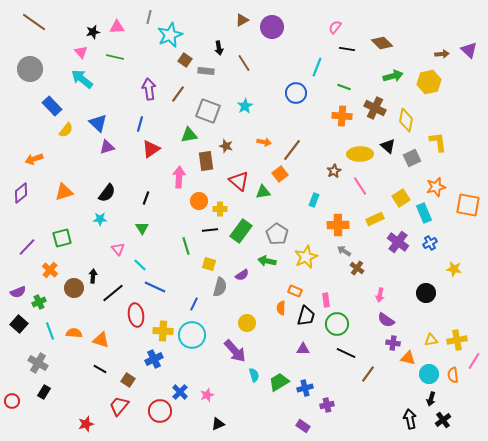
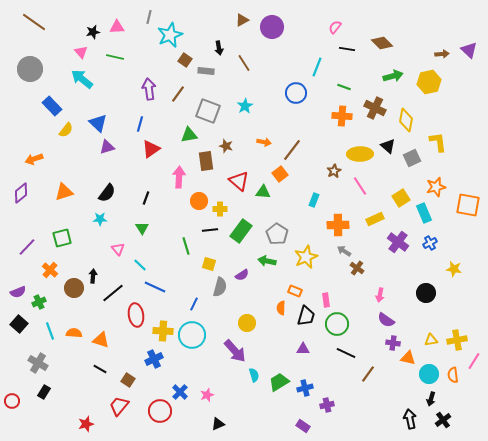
green triangle at (263, 192): rotated 14 degrees clockwise
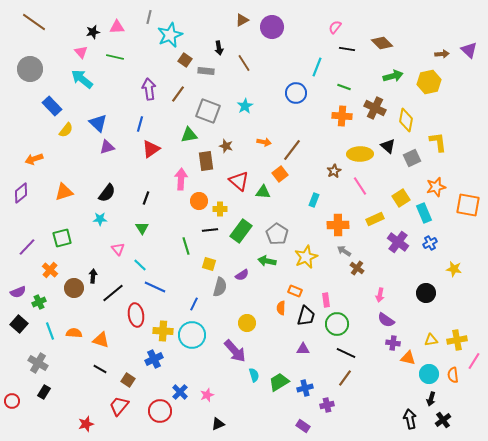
pink arrow at (179, 177): moved 2 px right, 2 px down
brown line at (368, 374): moved 23 px left, 4 px down
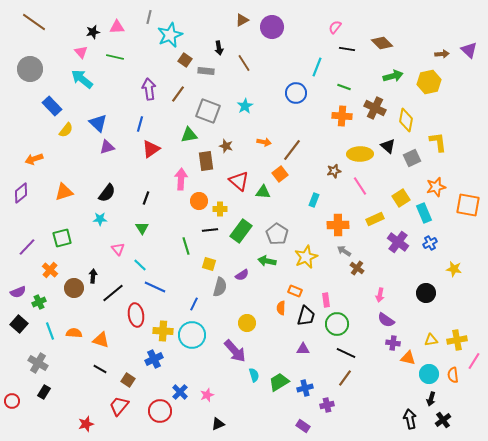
brown star at (334, 171): rotated 16 degrees clockwise
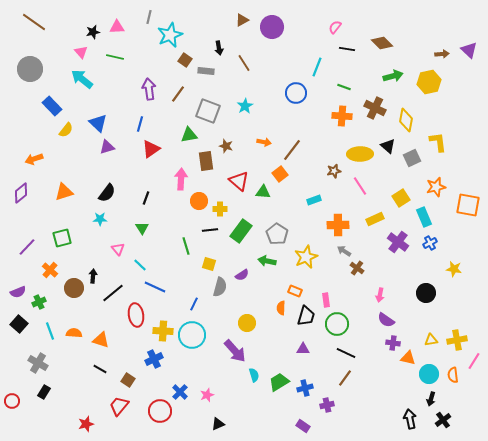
cyan rectangle at (314, 200): rotated 48 degrees clockwise
cyan rectangle at (424, 213): moved 4 px down
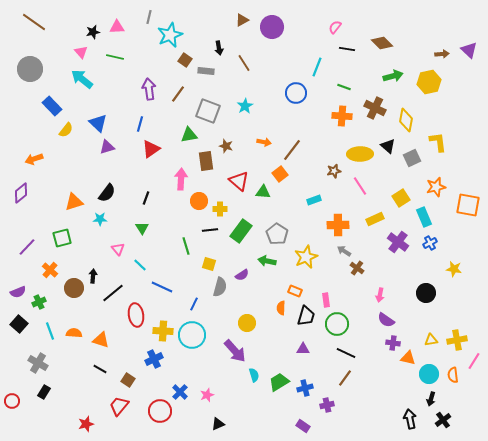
orange triangle at (64, 192): moved 10 px right, 10 px down
blue line at (155, 287): moved 7 px right
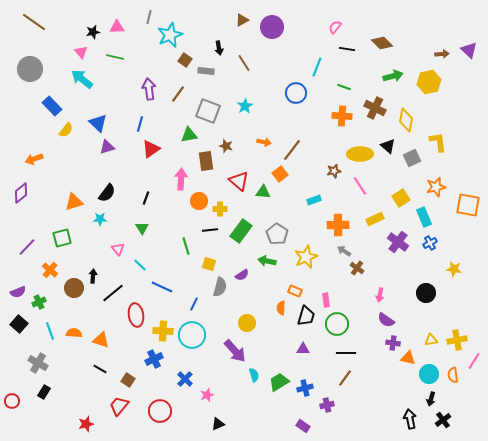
black line at (346, 353): rotated 24 degrees counterclockwise
blue cross at (180, 392): moved 5 px right, 13 px up
